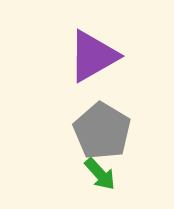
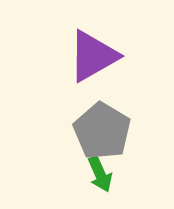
green arrow: rotated 18 degrees clockwise
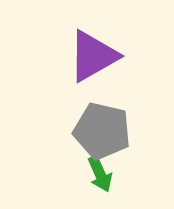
gray pentagon: rotated 18 degrees counterclockwise
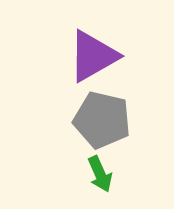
gray pentagon: moved 11 px up
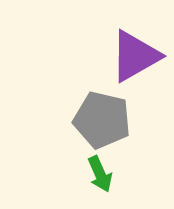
purple triangle: moved 42 px right
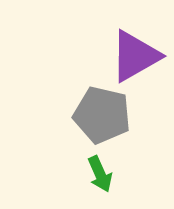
gray pentagon: moved 5 px up
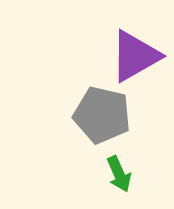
green arrow: moved 19 px right
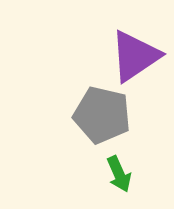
purple triangle: rotated 4 degrees counterclockwise
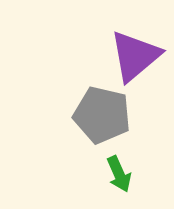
purple triangle: rotated 6 degrees counterclockwise
